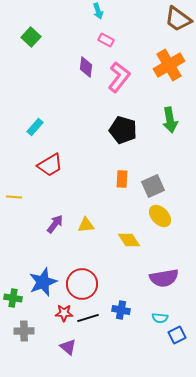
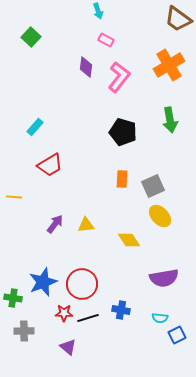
black pentagon: moved 2 px down
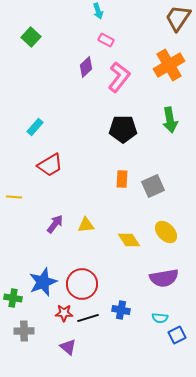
brown trapezoid: moved 1 px up; rotated 88 degrees clockwise
purple diamond: rotated 40 degrees clockwise
black pentagon: moved 3 px up; rotated 16 degrees counterclockwise
yellow ellipse: moved 6 px right, 16 px down
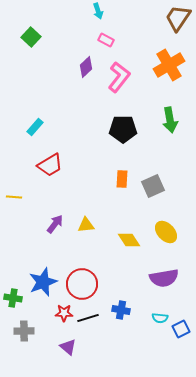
blue square: moved 4 px right, 6 px up
